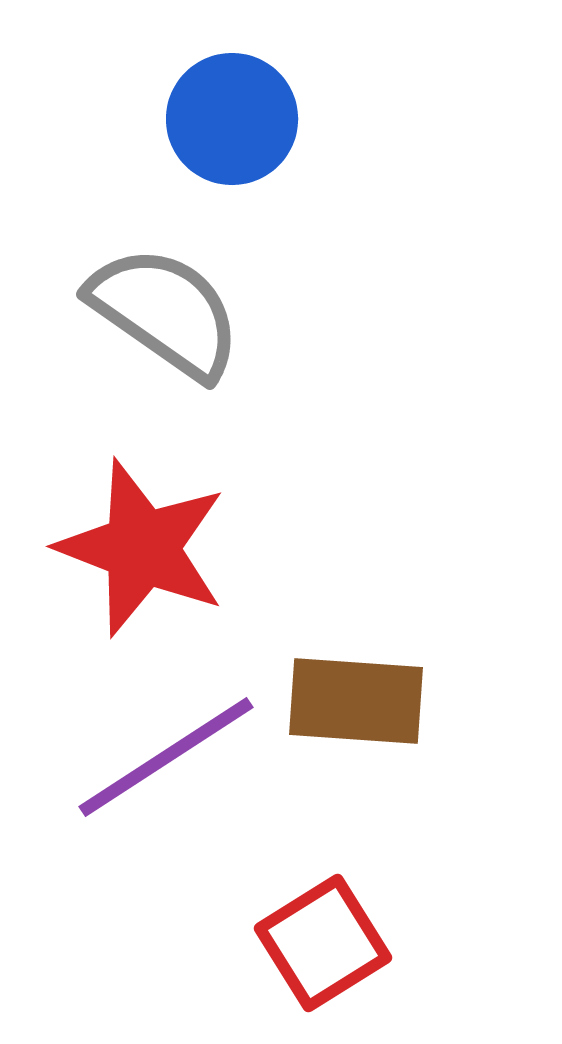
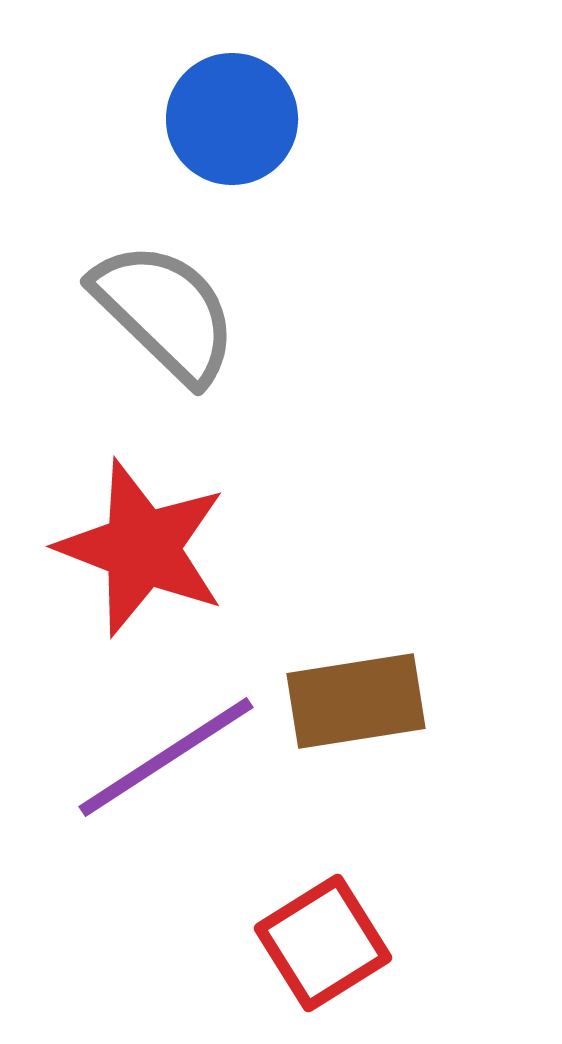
gray semicircle: rotated 9 degrees clockwise
brown rectangle: rotated 13 degrees counterclockwise
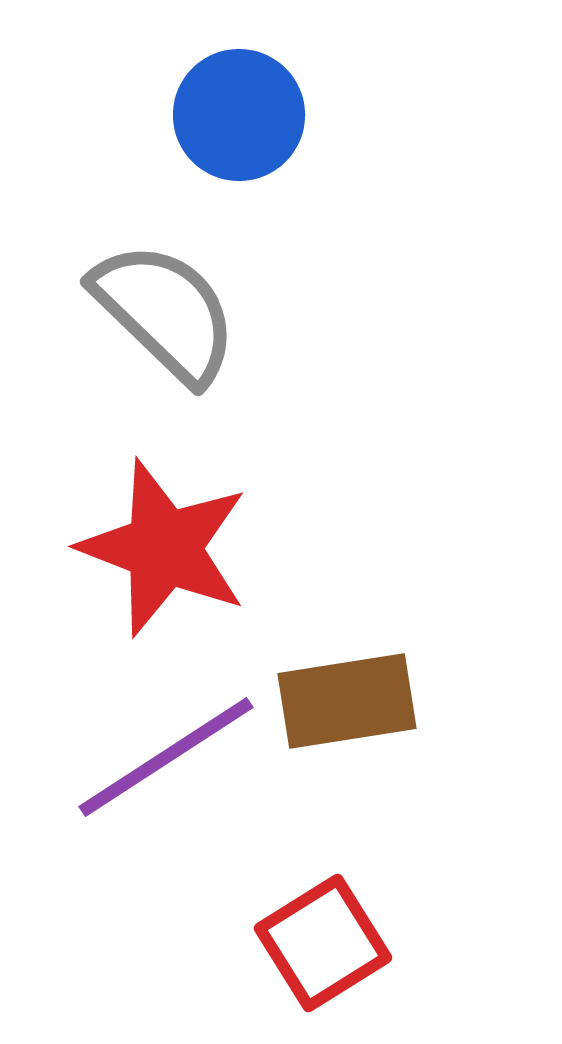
blue circle: moved 7 px right, 4 px up
red star: moved 22 px right
brown rectangle: moved 9 px left
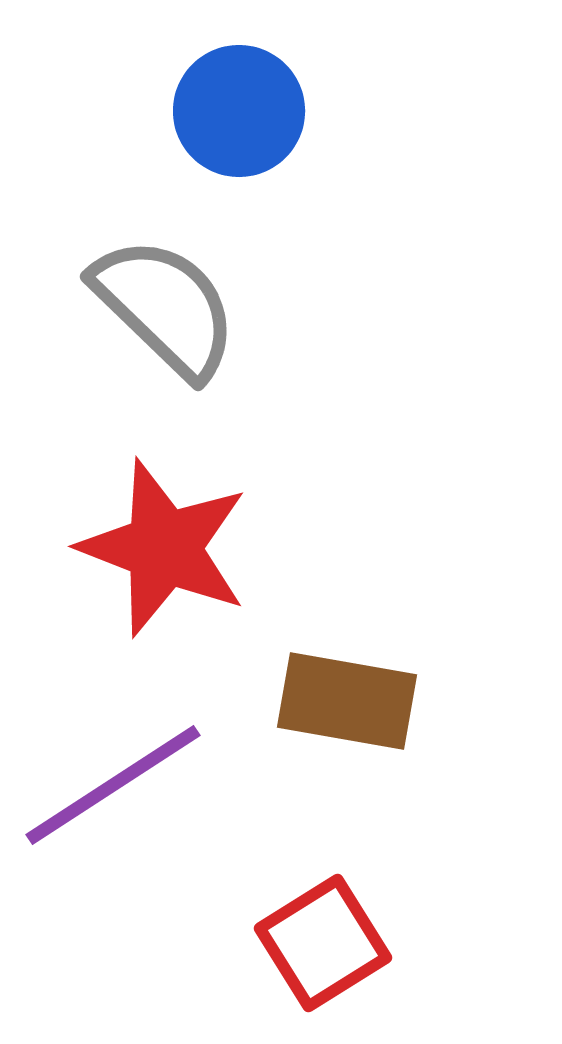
blue circle: moved 4 px up
gray semicircle: moved 5 px up
brown rectangle: rotated 19 degrees clockwise
purple line: moved 53 px left, 28 px down
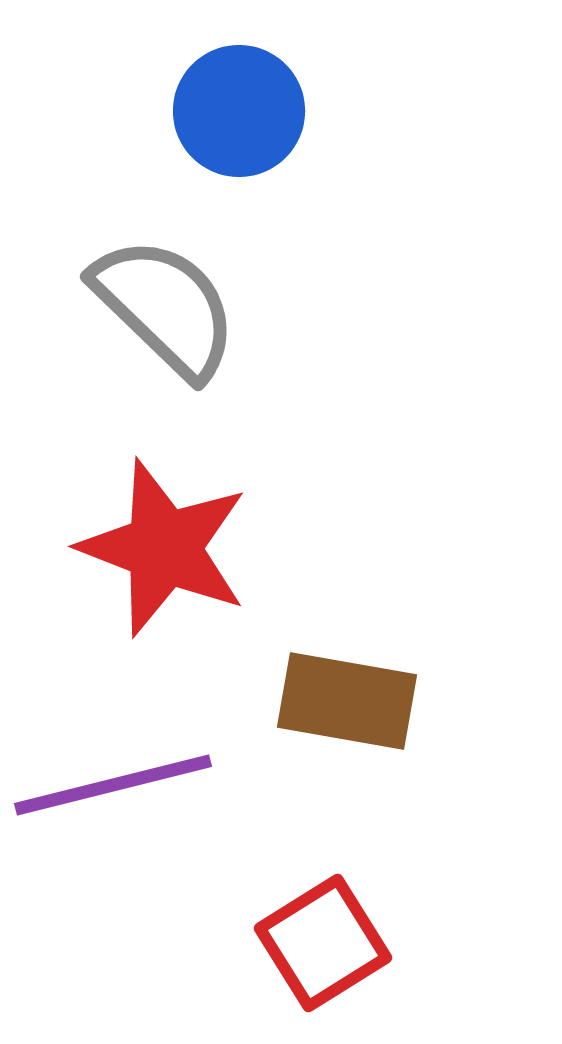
purple line: rotated 19 degrees clockwise
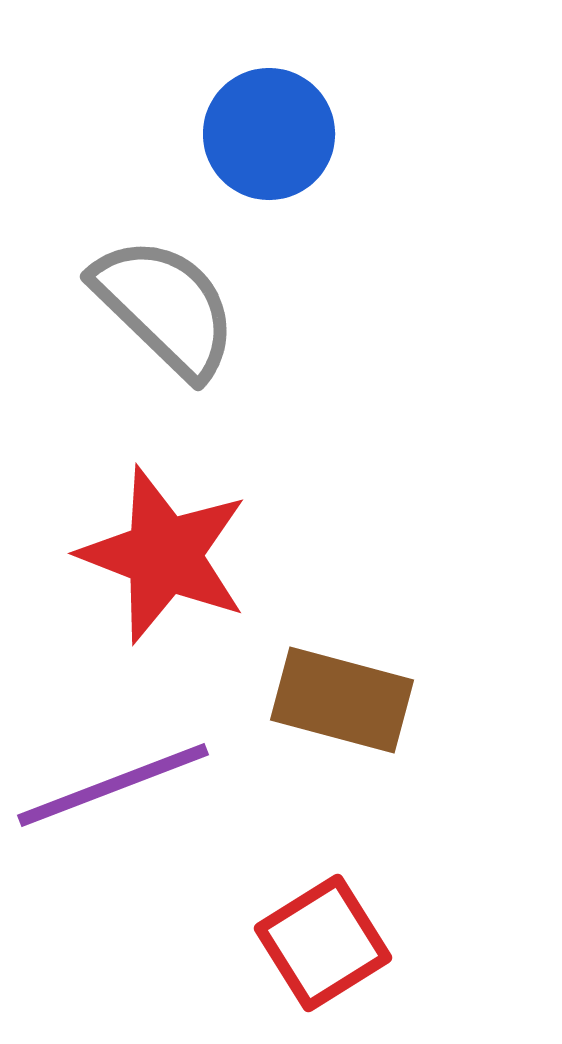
blue circle: moved 30 px right, 23 px down
red star: moved 7 px down
brown rectangle: moved 5 px left, 1 px up; rotated 5 degrees clockwise
purple line: rotated 7 degrees counterclockwise
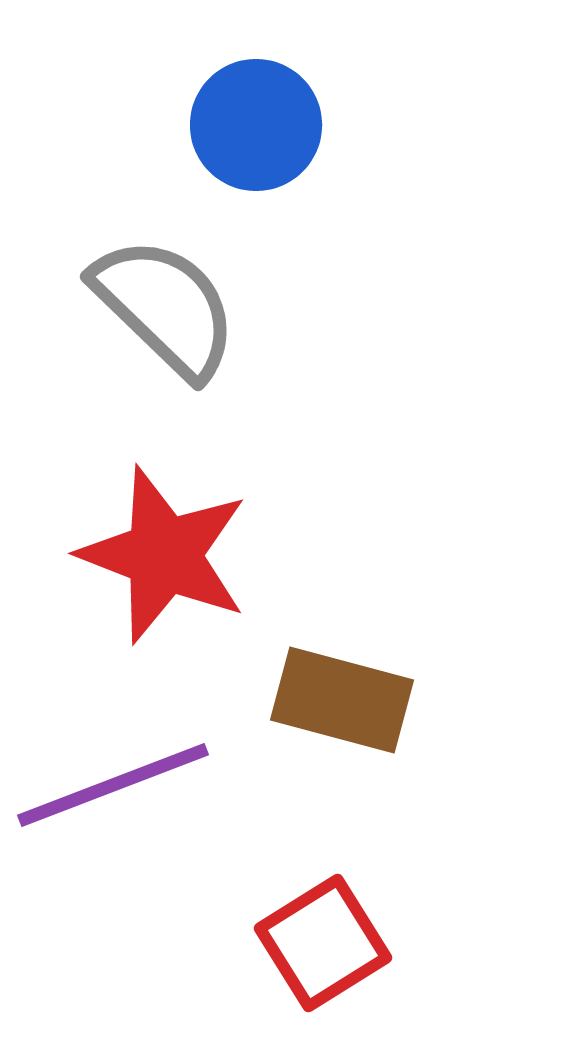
blue circle: moved 13 px left, 9 px up
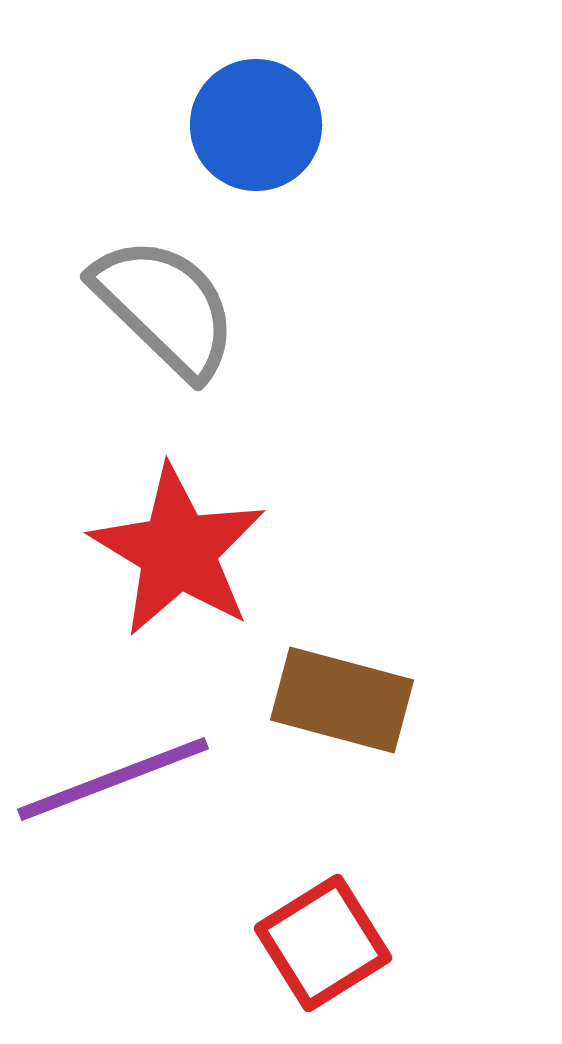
red star: moved 14 px right, 4 px up; rotated 10 degrees clockwise
purple line: moved 6 px up
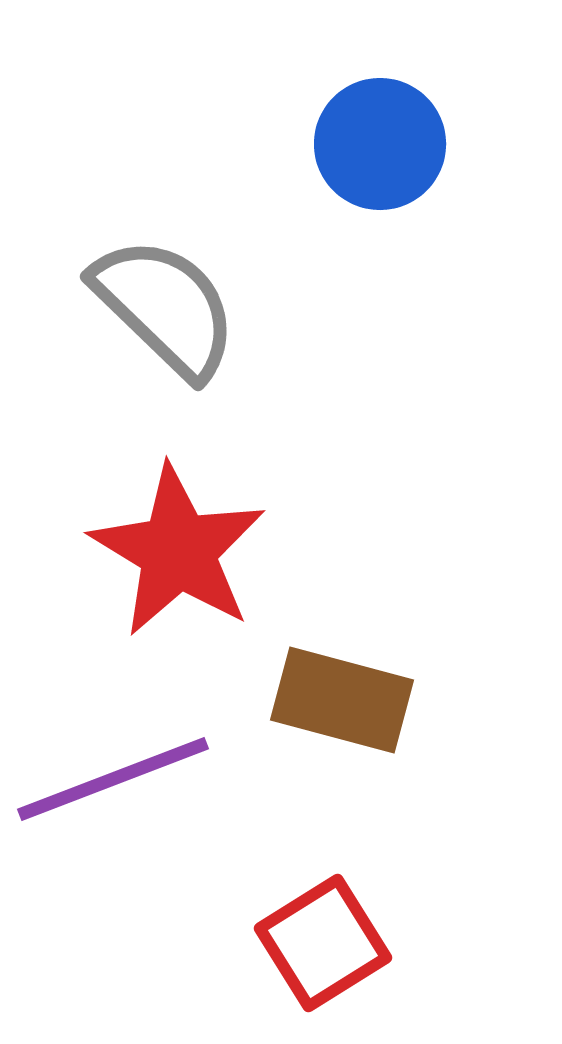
blue circle: moved 124 px right, 19 px down
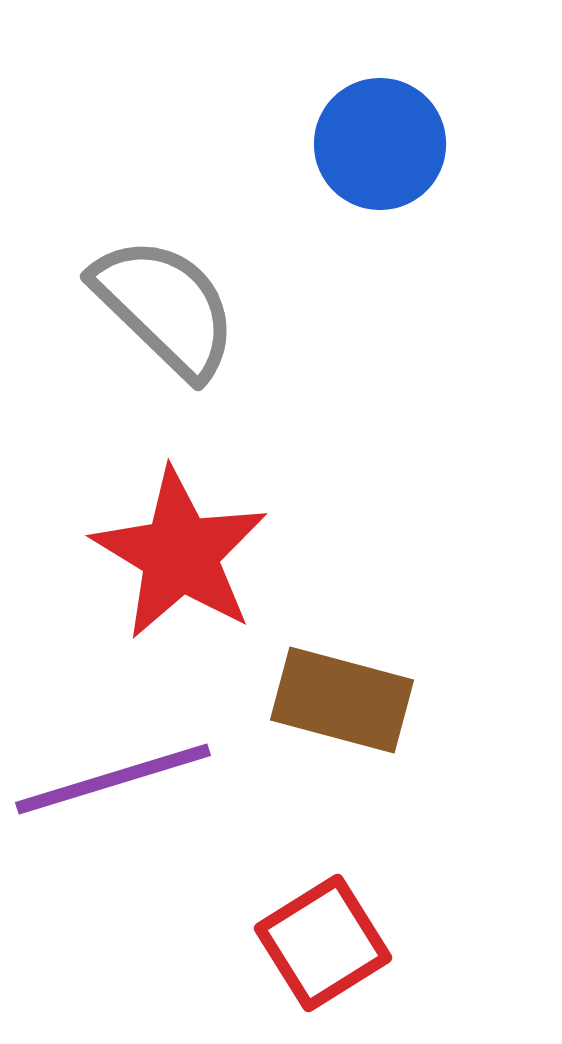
red star: moved 2 px right, 3 px down
purple line: rotated 4 degrees clockwise
